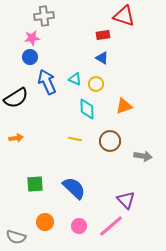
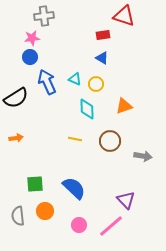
orange circle: moved 11 px up
pink circle: moved 1 px up
gray semicircle: moved 2 px right, 21 px up; rotated 66 degrees clockwise
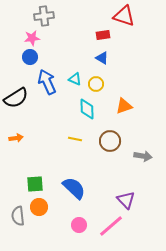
orange circle: moved 6 px left, 4 px up
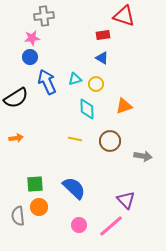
cyan triangle: rotated 40 degrees counterclockwise
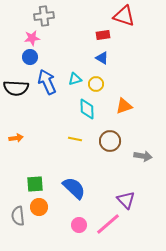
black semicircle: moved 10 px up; rotated 35 degrees clockwise
pink line: moved 3 px left, 2 px up
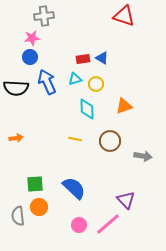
red rectangle: moved 20 px left, 24 px down
